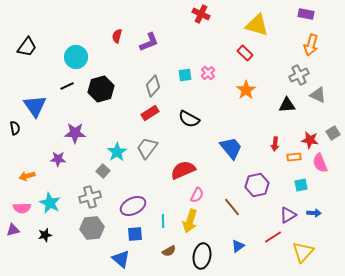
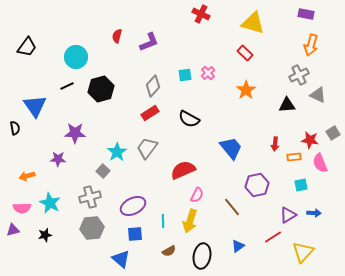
yellow triangle at (257, 25): moved 4 px left, 2 px up
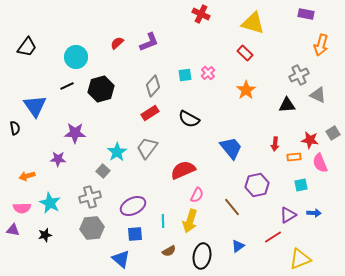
red semicircle at (117, 36): moved 7 px down; rotated 32 degrees clockwise
orange arrow at (311, 45): moved 10 px right
purple triangle at (13, 230): rotated 24 degrees clockwise
yellow triangle at (303, 252): moved 3 px left, 7 px down; rotated 25 degrees clockwise
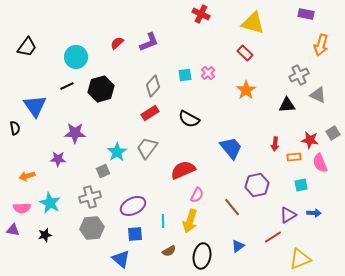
gray square at (103, 171): rotated 24 degrees clockwise
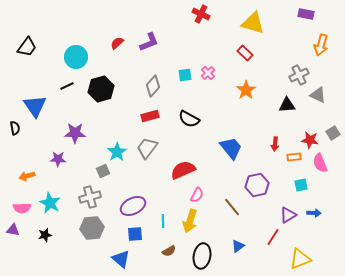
red rectangle at (150, 113): moved 3 px down; rotated 18 degrees clockwise
red line at (273, 237): rotated 24 degrees counterclockwise
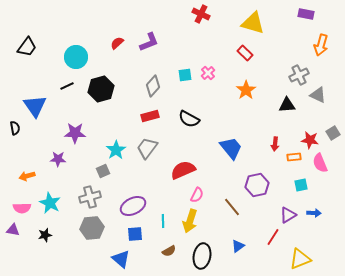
cyan star at (117, 152): moved 1 px left, 2 px up
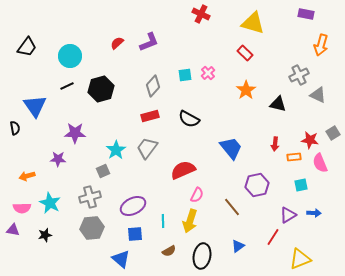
cyan circle at (76, 57): moved 6 px left, 1 px up
black triangle at (287, 105): moved 9 px left, 1 px up; rotated 18 degrees clockwise
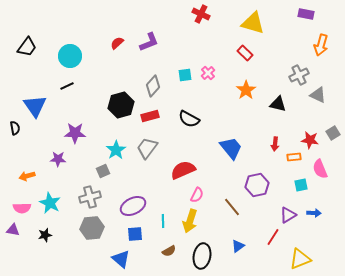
black hexagon at (101, 89): moved 20 px right, 16 px down
pink semicircle at (320, 163): moved 6 px down
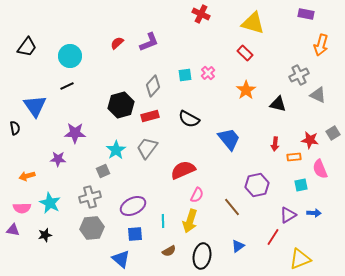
blue trapezoid at (231, 148): moved 2 px left, 9 px up
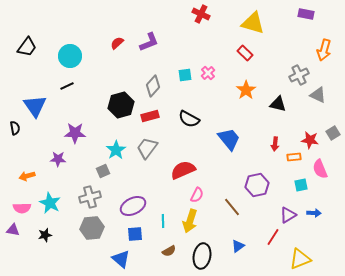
orange arrow at (321, 45): moved 3 px right, 5 px down
